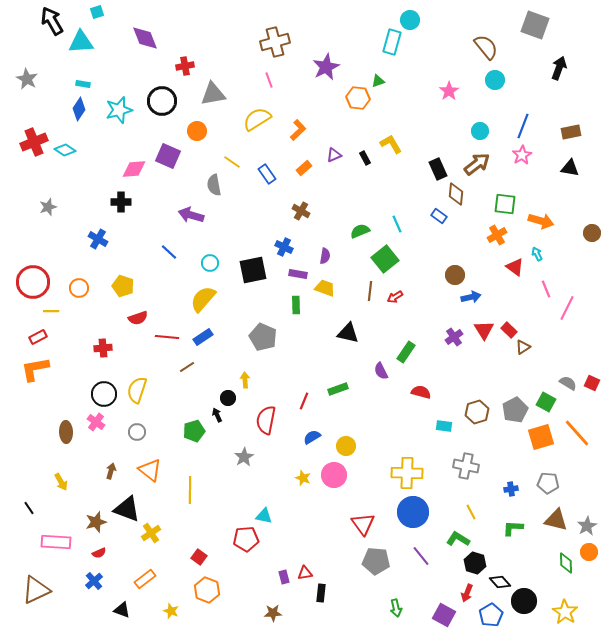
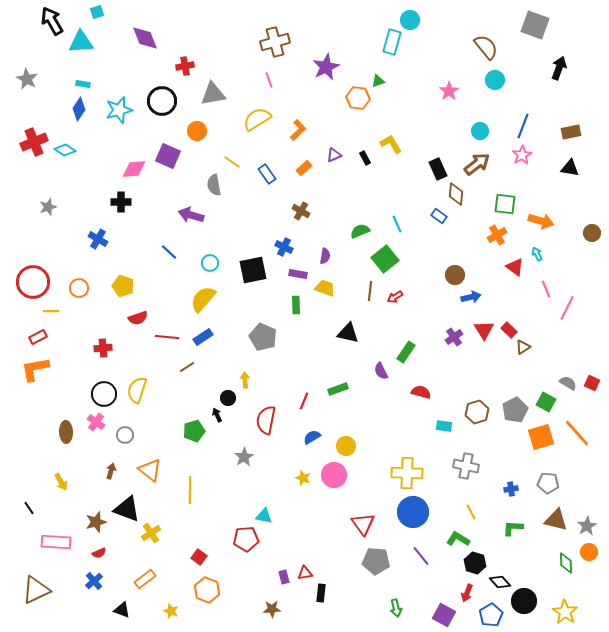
gray circle at (137, 432): moved 12 px left, 3 px down
brown star at (273, 613): moved 1 px left, 4 px up
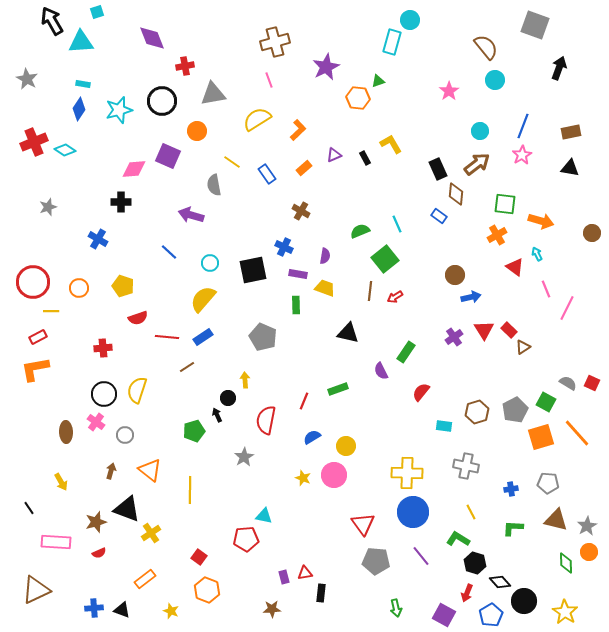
purple diamond at (145, 38): moved 7 px right
red semicircle at (421, 392): rotated 66 degrees counterclockwise
blue cross at (94, 581): moved 27 px down; rotated 36 degrees clockwise
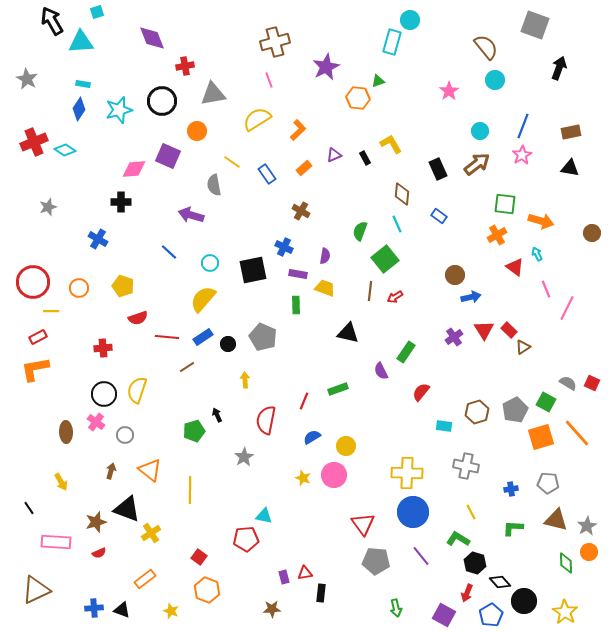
brown diamond at (456, 194): moved 54 px left
green semicircle at (360, 231): rotated 48 degrees counterclockwise
black circle at (228, 398): moved 54 px up
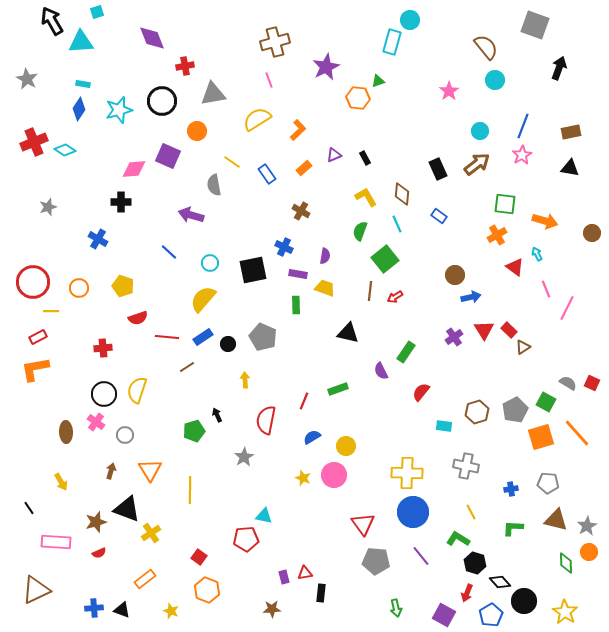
yellow L-shape at (391, 144): moved 25 px left, 53 px down
orange arrow at (541, 221): moved 4 px right
orange triangle at (150, 470): rotated 20 degrees clockwise
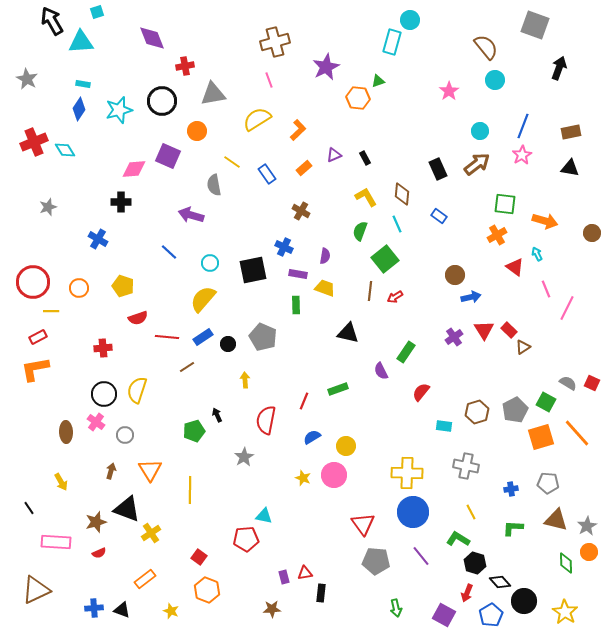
cyan diamond at (65, 150): rotated 25 degrees clockwise
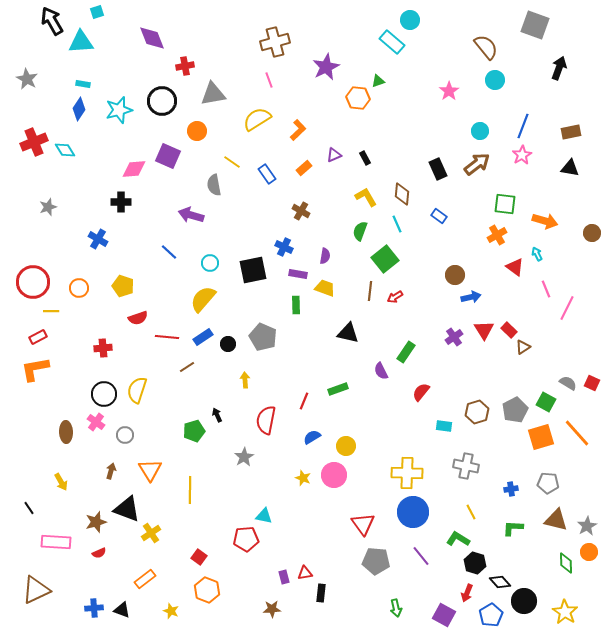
cyan rectangle at (392, 42): rotated 65 degrees counterclockwise
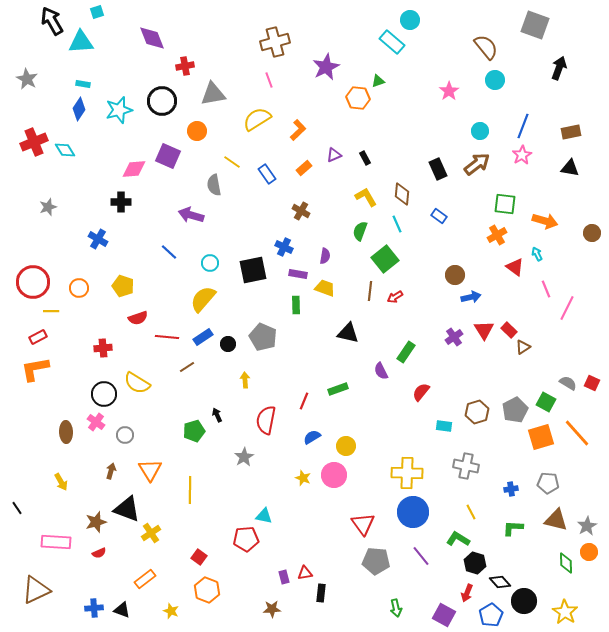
yellow semicircle at (137, 390): moved 7 px up; rotated 76 degrees counterclockwise
black line at (29, 508): moved 12 px left
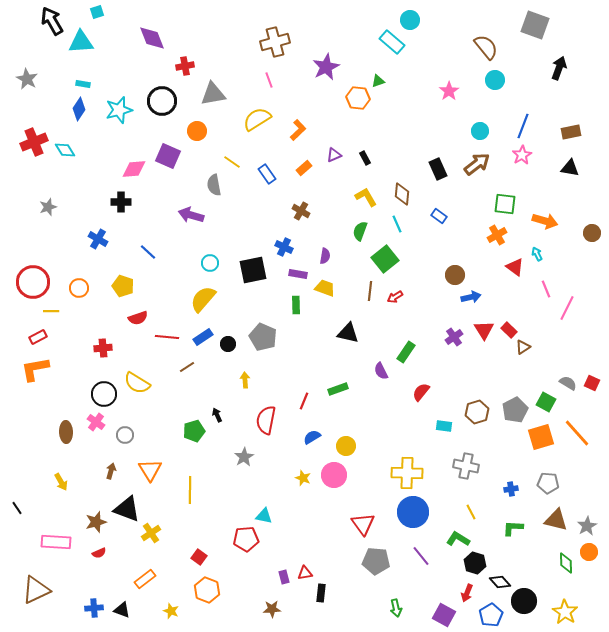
blue line at (169, 252): moved 21 px left
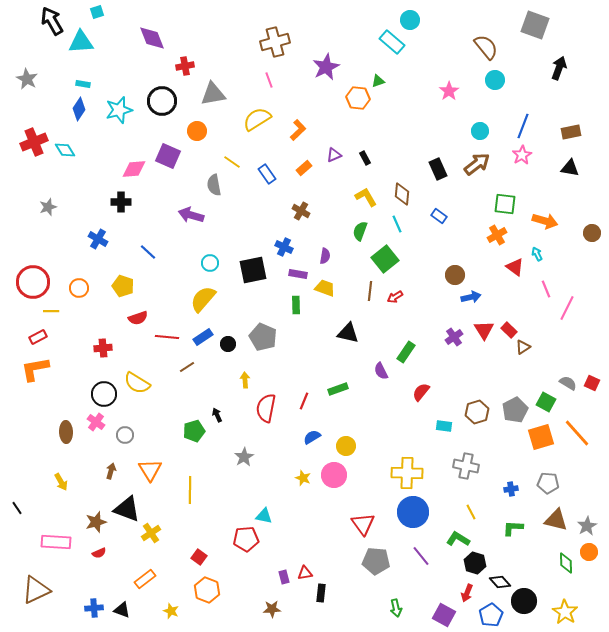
red semicircle at (266, 420): moved 12 px up
